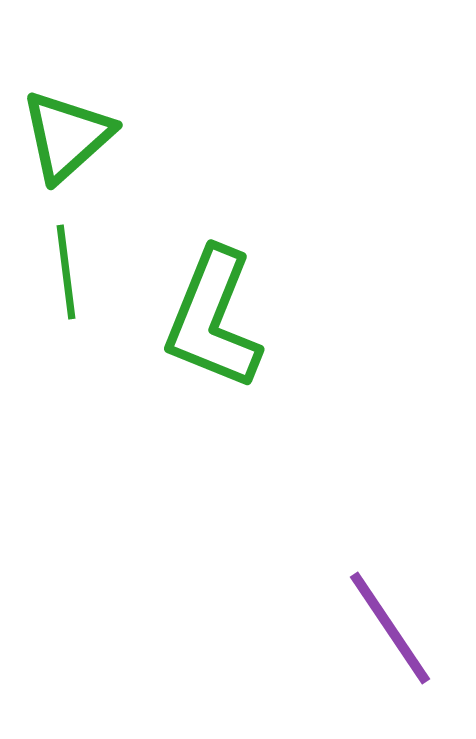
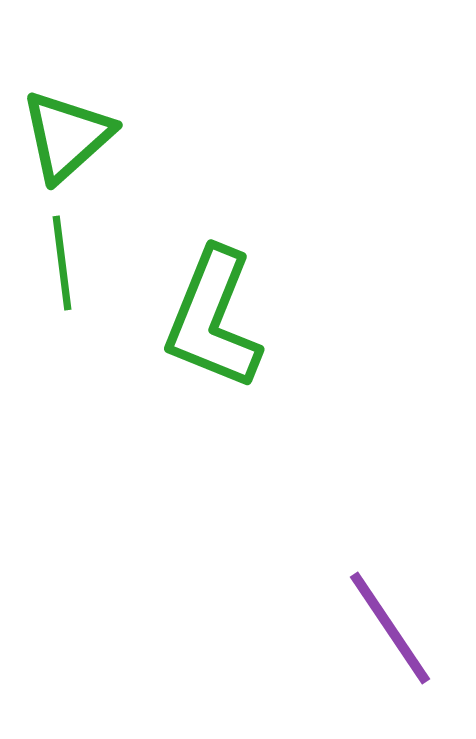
green line: moved 4 px left, 9 px up
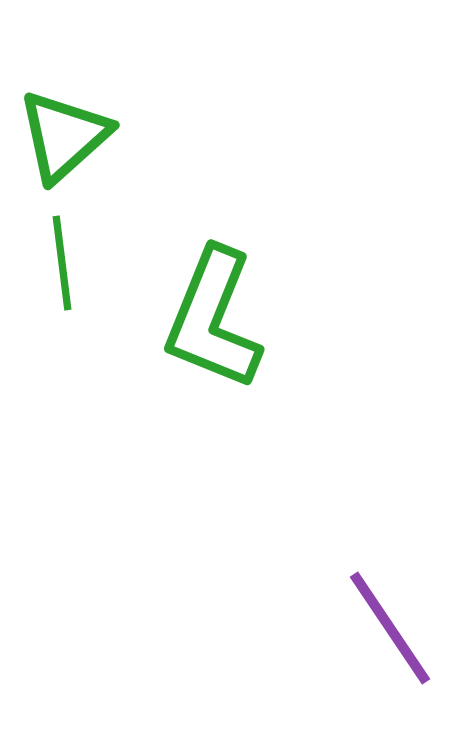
green triangle: moved 3 px left
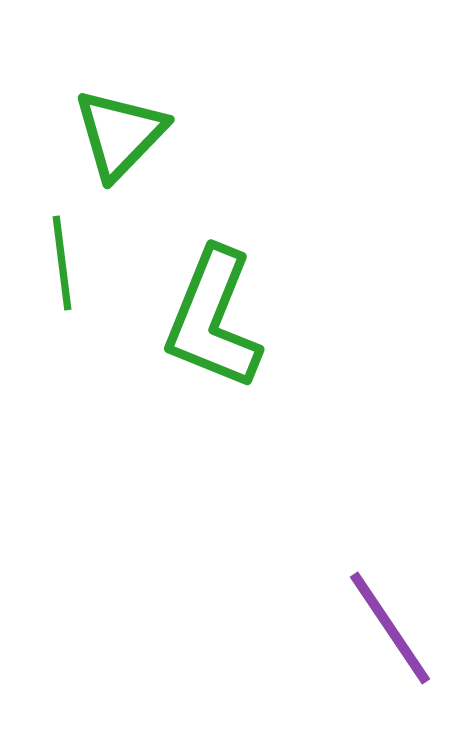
green triangle: moved 56 px right, 2 px up; rotated 4 degrees counterclockwise
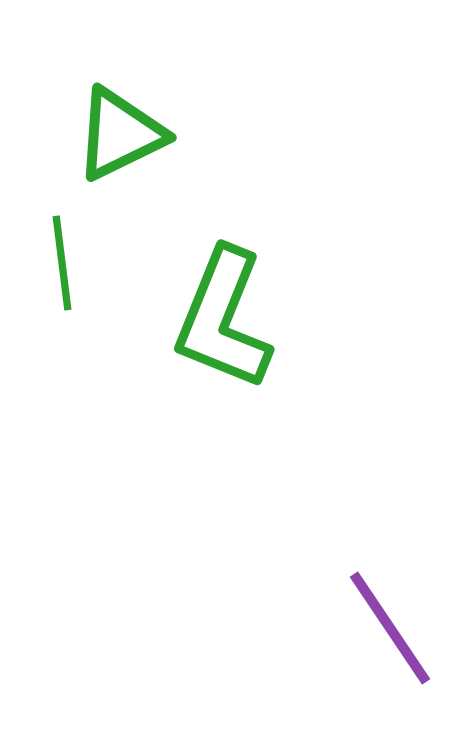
green triangle: rotated 20 degrees clockwise
green L-shape: moved 10 px right
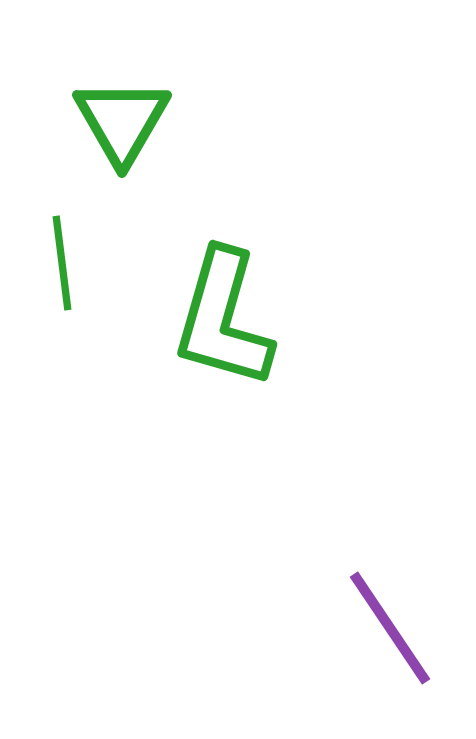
green triangle: moved 2 px right, 13 px up; rotated 34 degrees counterclockwise
green L-shape: rotated 6 degrees counterclockwise
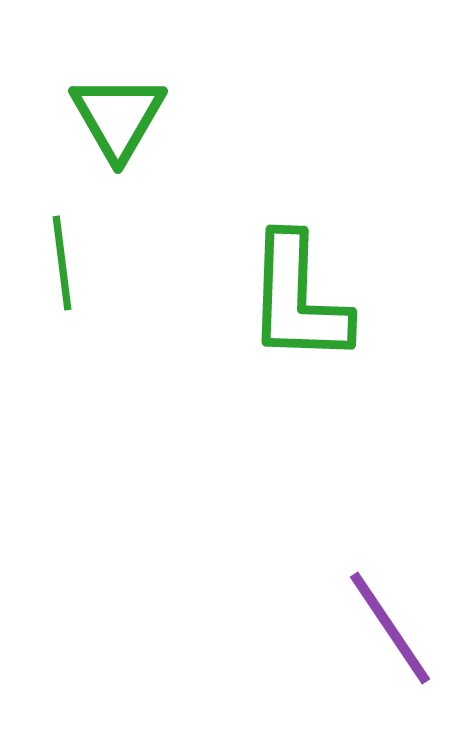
green triangle: moved 4 px left, 4 px up
green L-shape: moved 75 px right, 20 px up; rotated 14 degrees counterclockwise
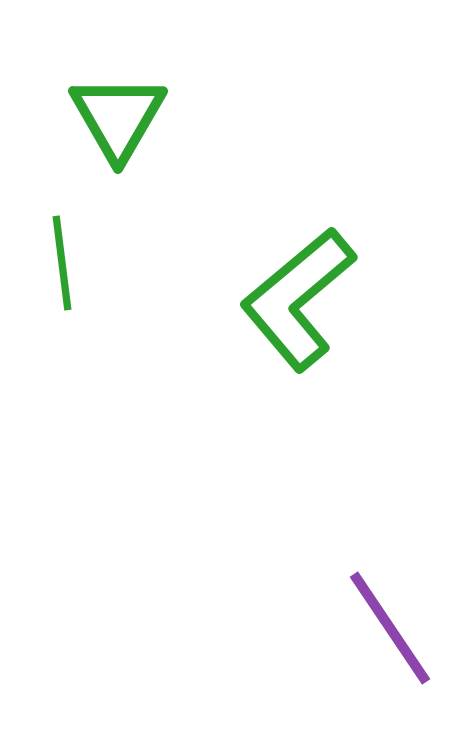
green L-shape: rotated 48 degrees clockwise
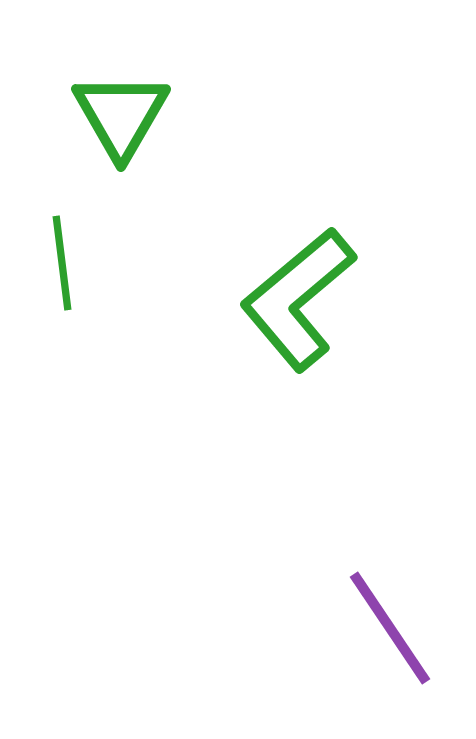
green triangle: moved 3 px right, 2 px up
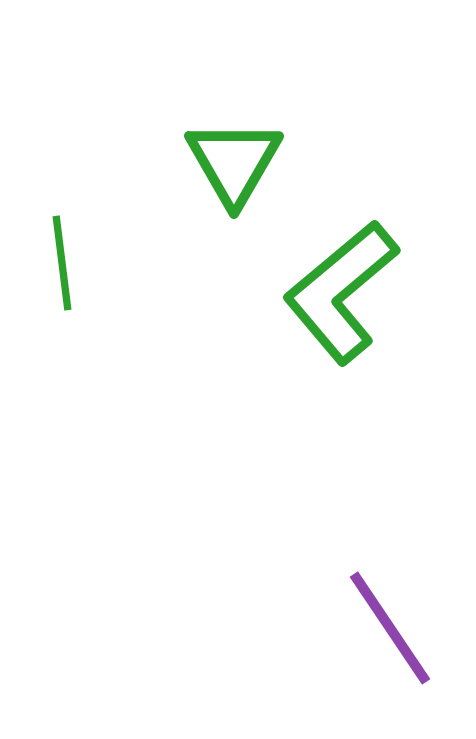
green triangle: moved 113 px right, 47 px down
green L-shape: moved 43 px right, 7 px up
